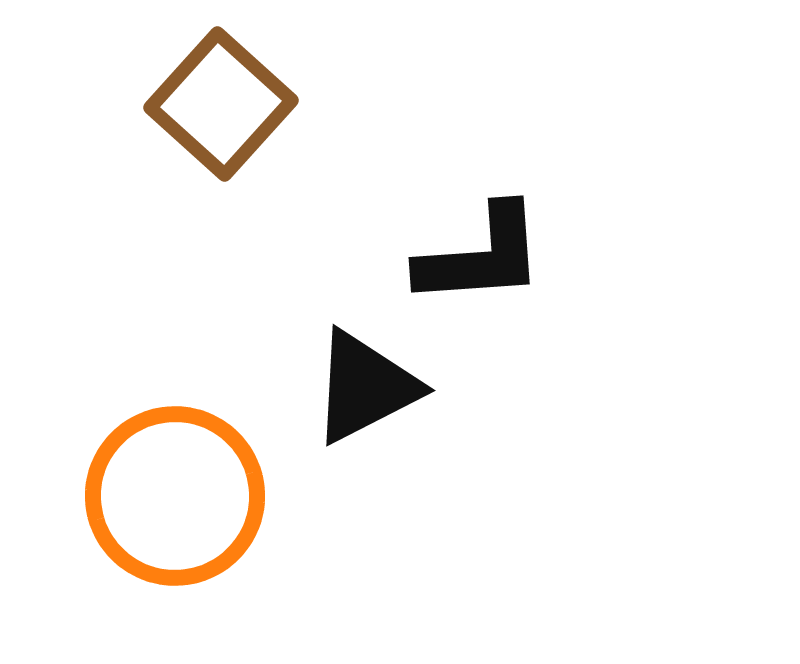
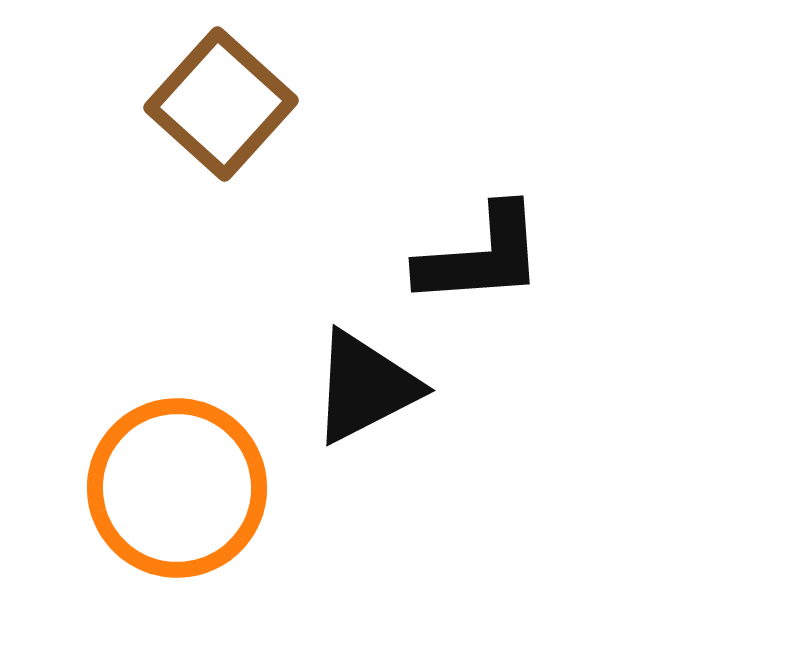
orange circle: moved 2 px right, 8 px up
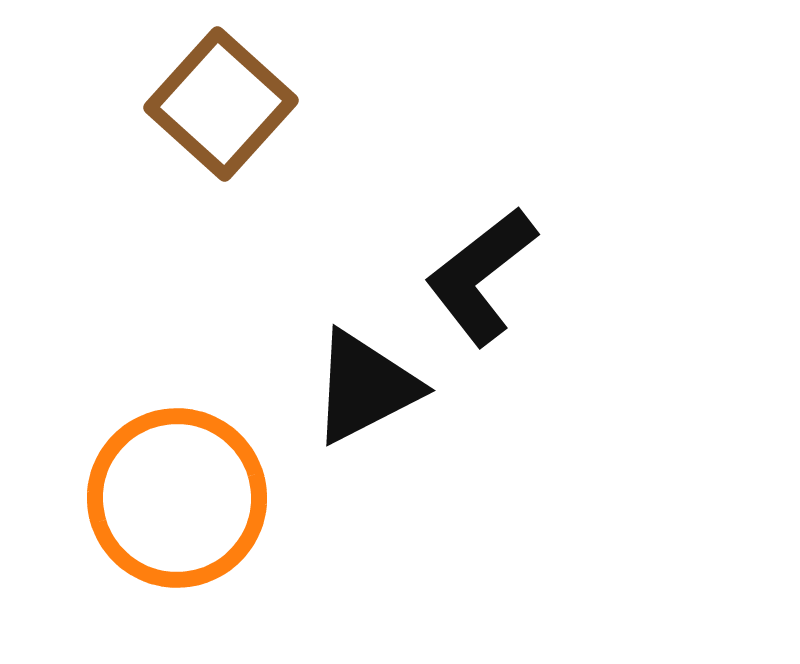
black L-shape: moved 20 px down; rotated 146 degrees clockwise
orange circle: moved 10 px down
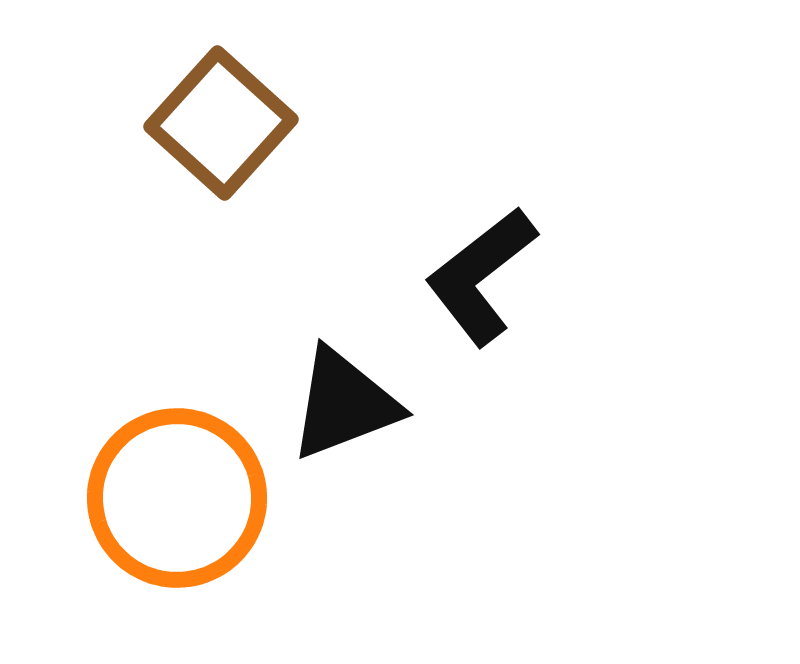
brown square: moved 19 px down
black triangle: moved 21 px left, 17 px down; rotated 6 degrees clockwise
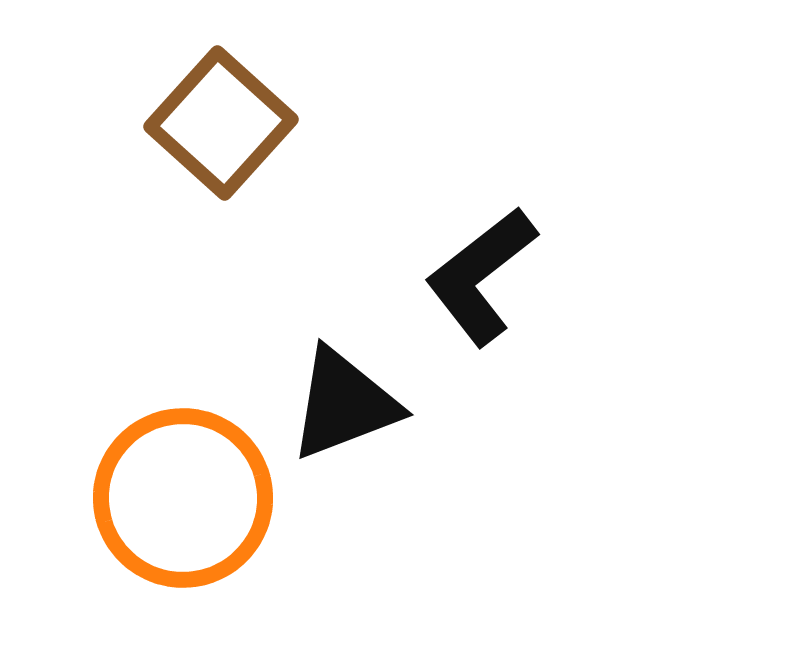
orange circle: moved 6 px right
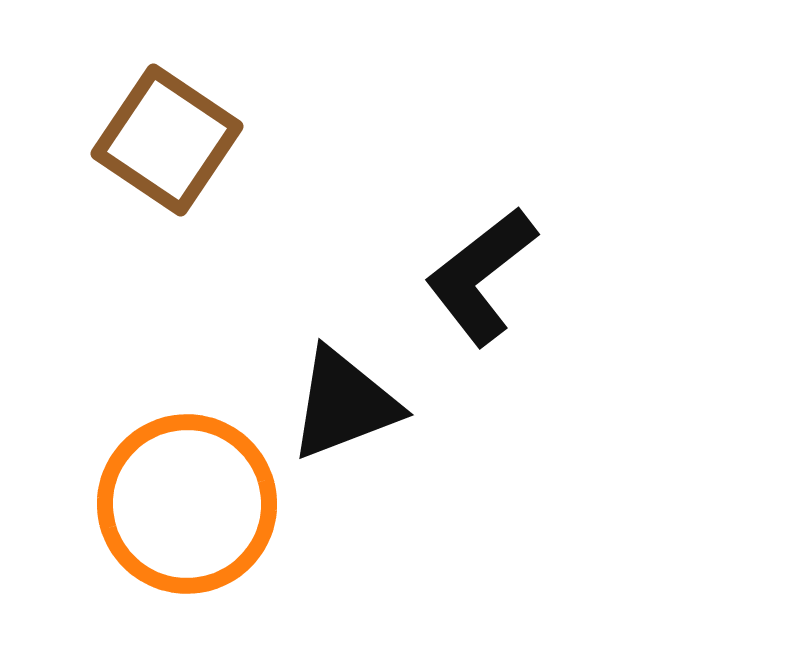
brown square: moved 54 px left, 17 px down; rotated 8 degrees counterclockwise
orange circle: moved 4 px right, 6 px down
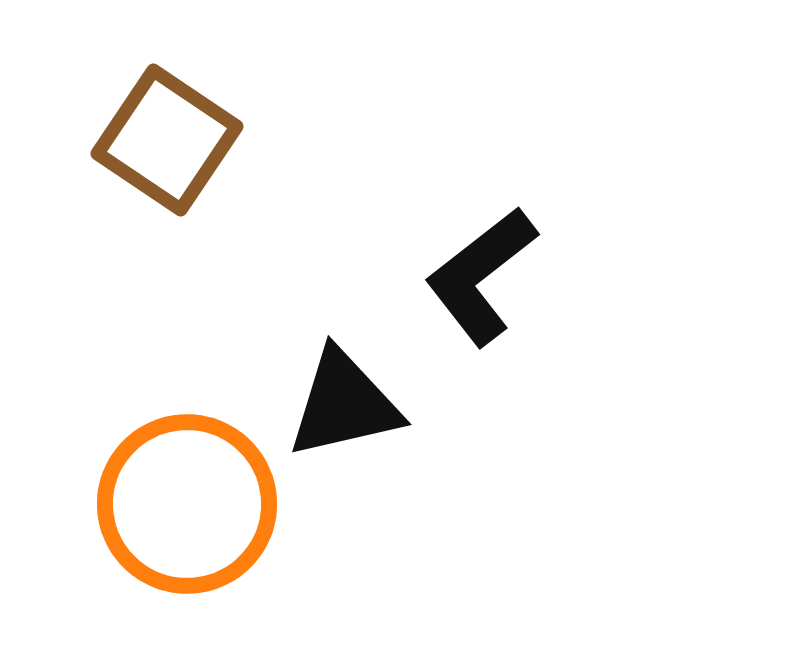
black triangle: rotated 8 degrees clockwise
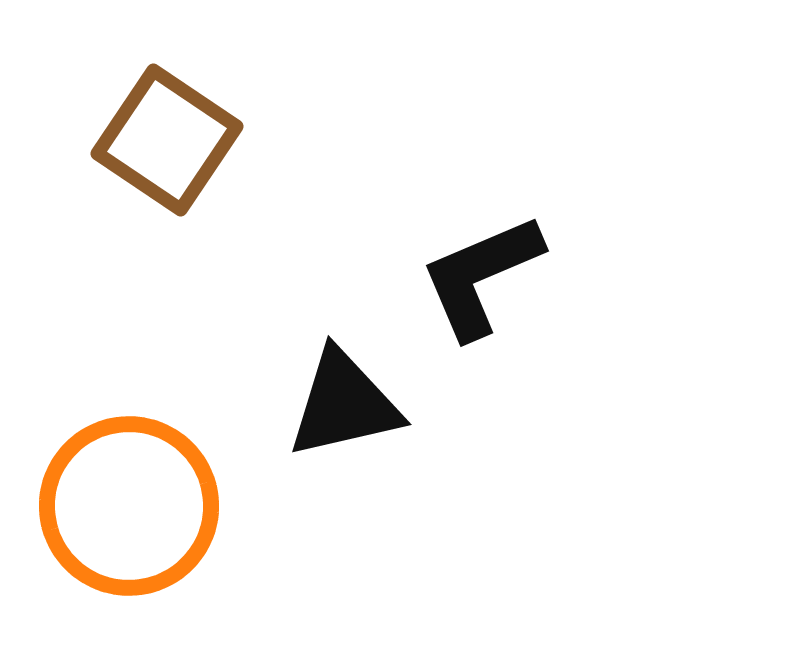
black L-shape: rotated 15 degrees clockwise
orange circle: moved 58 px left, 2 px down
